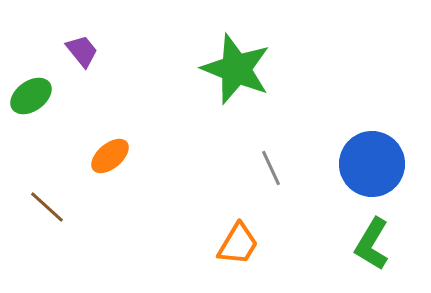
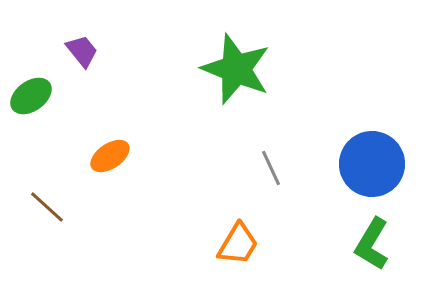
orange ellipse: rotated 6 degrees clockwise
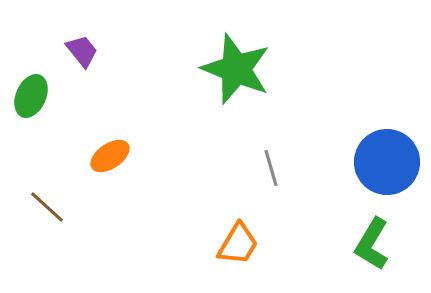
green ellipse: rotated 30 degrees counterclockwise
blue circle: moved 15 px right, 2 px up
gray line: rotated 9 degrees clockwise
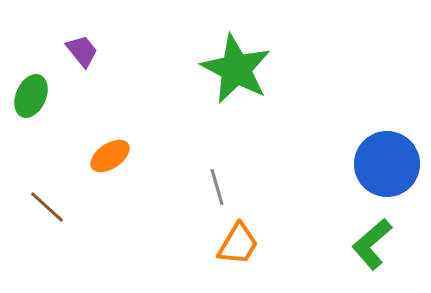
green star: rotated 6 degrees clockwise
blue circle: moved 2 px down
gray line: moved 54 px left, 19 px down
green L-shape: rotated 18 degrees clockwise
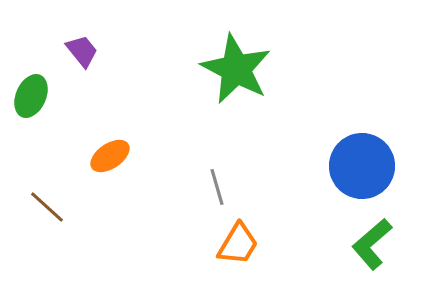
blue circle: moved 25 px left, 2 px down
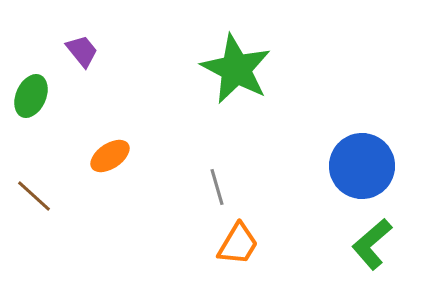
brown line: moved 13 px left, 11 px up
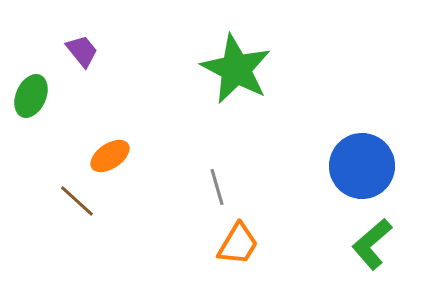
brown line: moved 43 px right, 5 px down
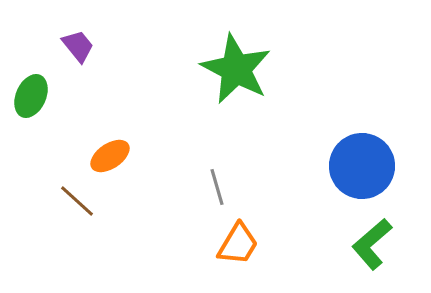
purple trapezoid: moved 4 px left, 5 px up
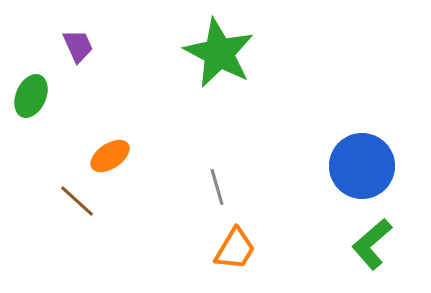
purple trapezoid: rotated 15 degrees clockwise
green star: moved 17 px left, 16 px up
orange trapezoid: moved 3 px left, 5 px down
